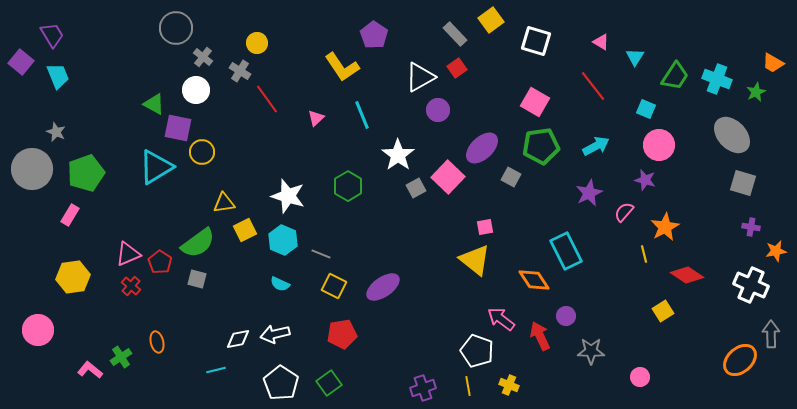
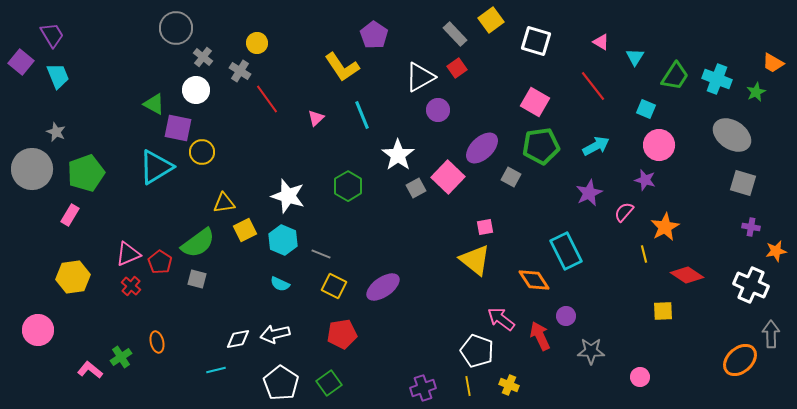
gray ellipse at (732, 135): rotated 12 degrees counterclockwise
yellow square at (663, 311): rotated 30 degrees clockwise
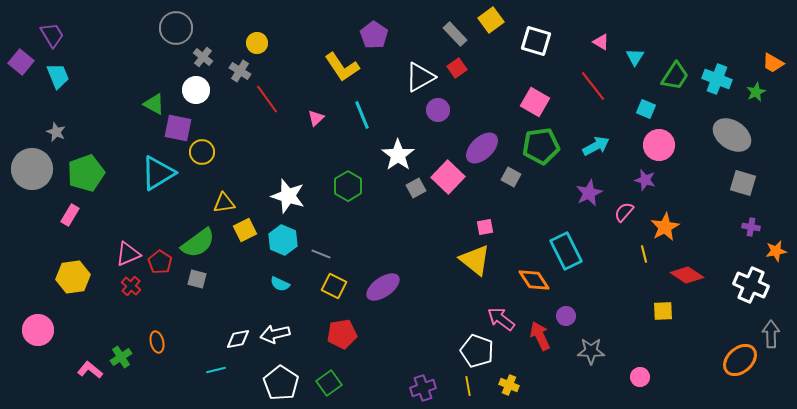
cyan triangle at (156, 167): moved 2 px right, 6 px down
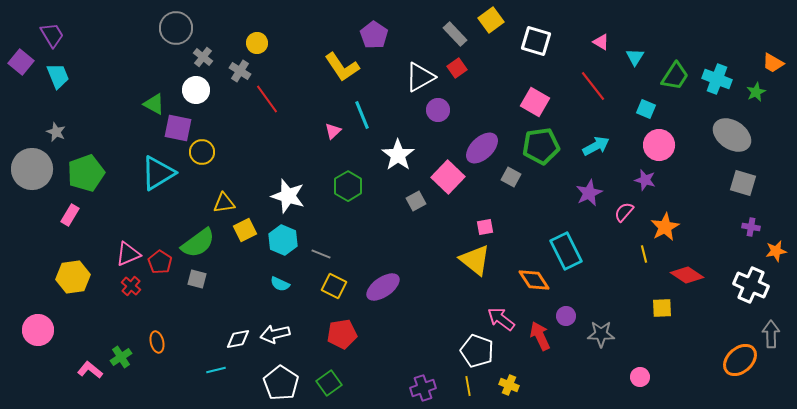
pink triangle at (316, 118): moved 17 px right, 13 px down
gray square at (416, 188): moved 13 px down
yellow square at (663, 311): moved 1 px left, 3 px up
gray star at (591, 351): moved 10 px right, 17 px up
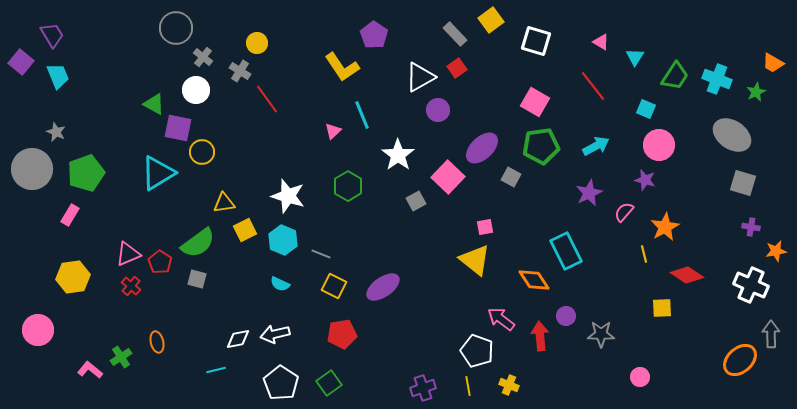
red arrow at (540, 336): rotated 20 degrees clockwise
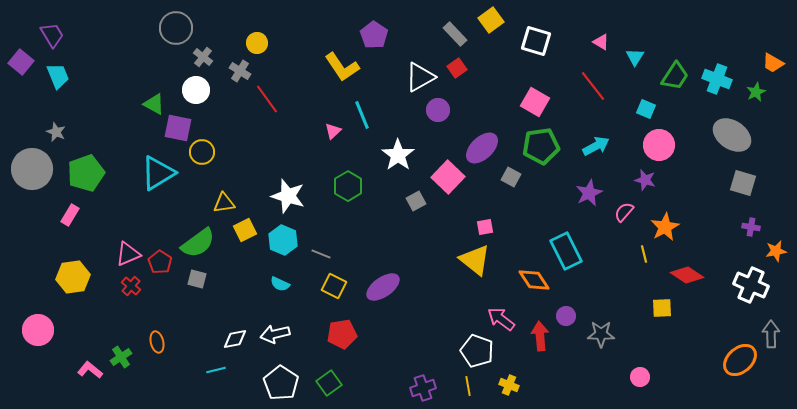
white diamond at (238, 339): moved 3 px left
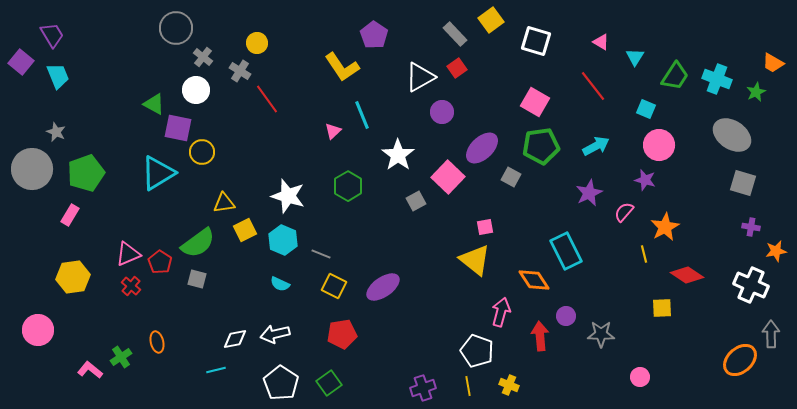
purple circle at (438, 110): moved 4 px right, 2 px down
pink arrow at (501, 319): moved 7 px up; rotated 68 degrees clockwise
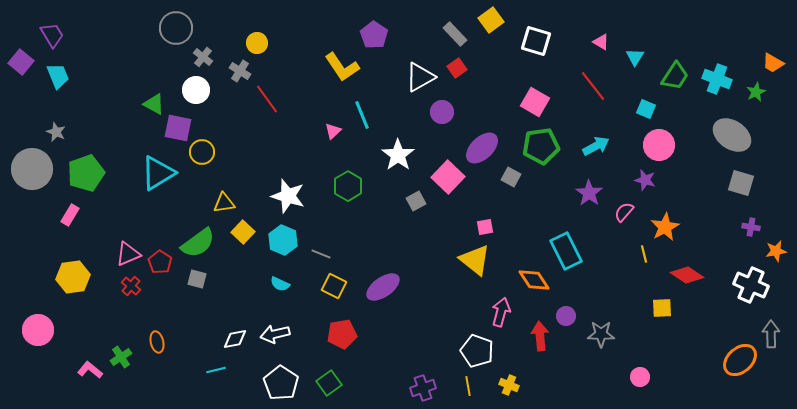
gray square at (743, 183): moved 2 px left
purple star at (589, 193): rotated 12 degrees counterclockwise
yellow square at (245, 230): moved 2 px left, 2 px down; rotated 20 degrees counterclockwise
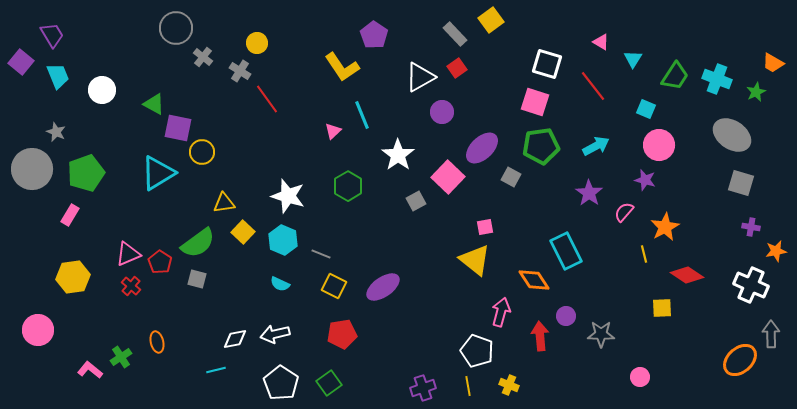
white square at (536, 41): moved 11 px right, 23 px down
cyan triangle at (635, 57): moved 2 px left, 2 px down
white circle at (196, 90): moved 94 px left
pink square at (535, 102): rotated 12 degrees counterclockwise
